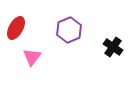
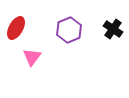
black cross: moved 18 px up
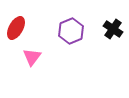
purple hexagon: moved 2 px right, 1 px down
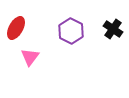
purple hexagon: rotated 10 degrees counterclockwise
pink triangle: moved 2 px left
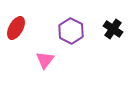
pink triangle: moved 15 px right, 3 px down
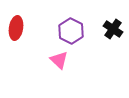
red ellipse: rotated 20 degrees counterclockwise
pink triangle: moved 14 px right; rotated 24 degrees counterclockwise
